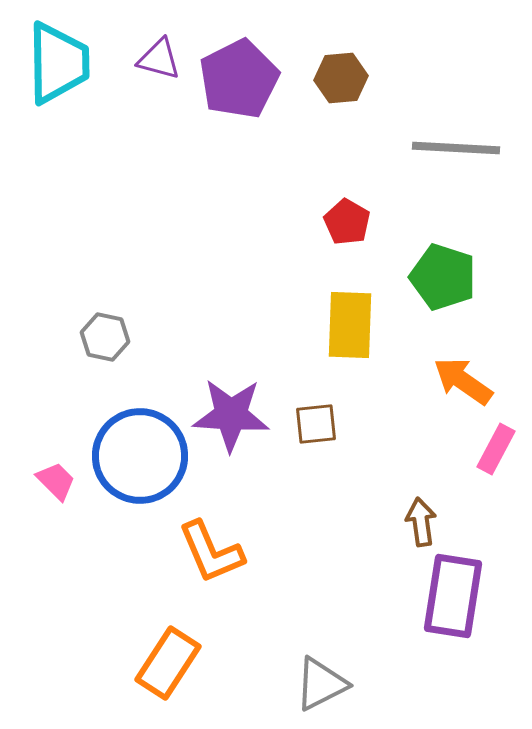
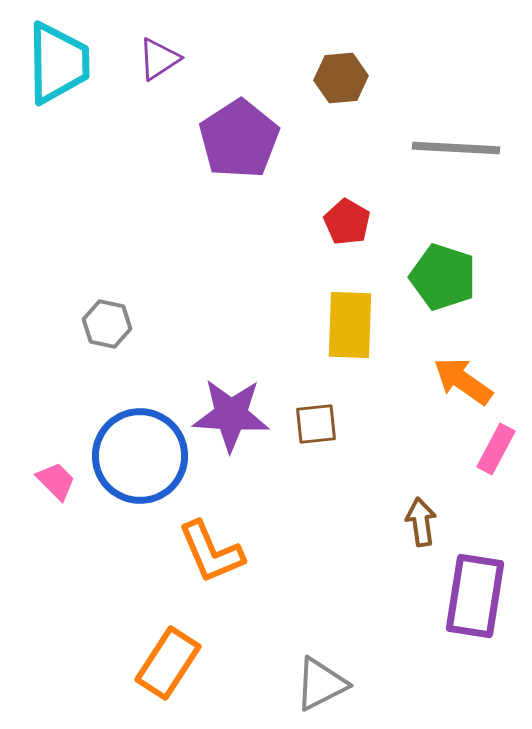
purple triangle: rotated 48 degrees counterclockwise
purple pentagon: moved 60 px down; rotated 6 degrees counterclockwise
gray hexagon: moved 2 px right, 13 px up
purple rectangle: moved 22 px right
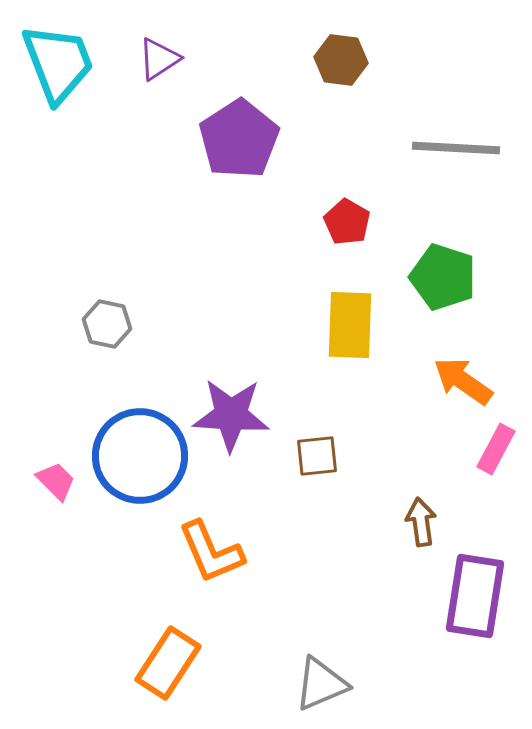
cyan trapezoid: rotated 20 degrees counterclockwise
brown hexagon: moved 18 px up; rotated 12 degrees clockwise
brown square: moved 1 px right, 32 px down
gray triangle: rotated 4 degrees clockwise
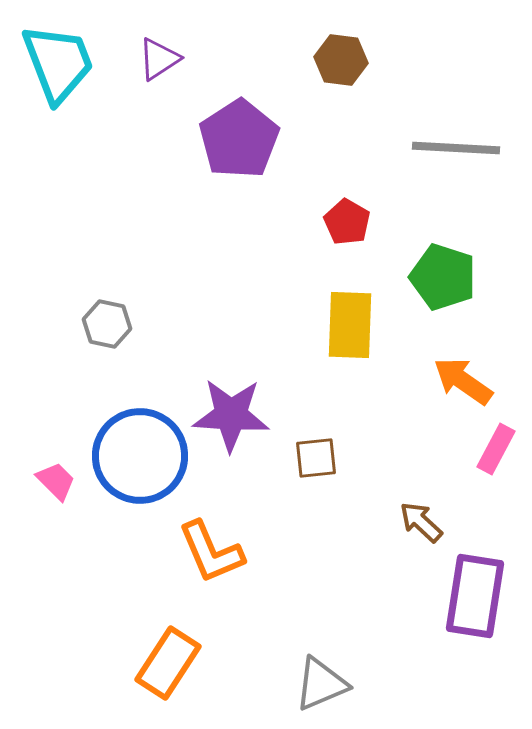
brown square: moved 1 px left, 2 px down
brown arrow: rotated 39 degrees counterclockwise
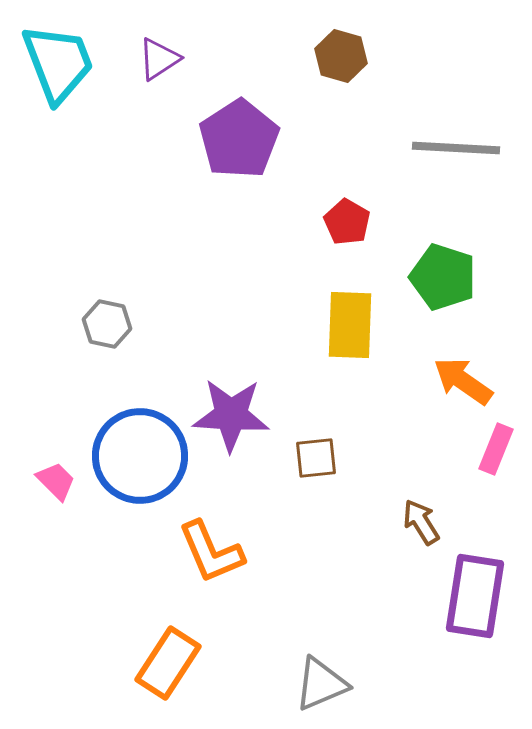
brown hexagon: moved 4 px up; rotated 9 degrees clockwise
pink rectangle: rotated 6 degrees counterclockwise
brown arrow: rotated 15 degrees clockwise
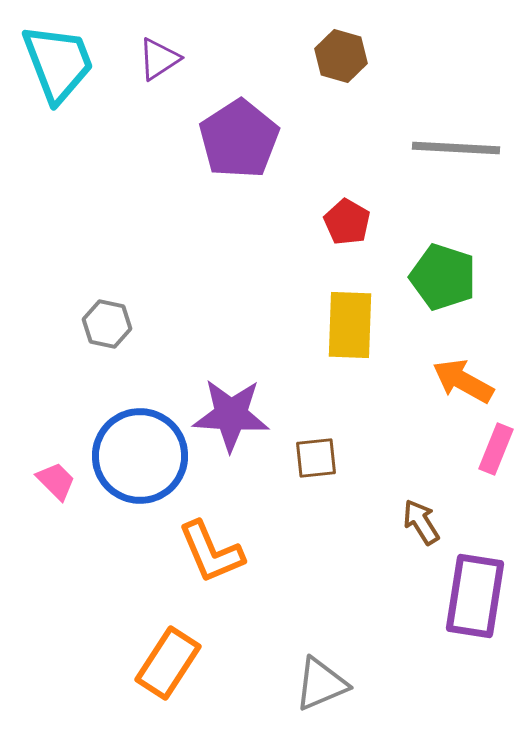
orange arrow: rotated 6 degrees counterclockwise
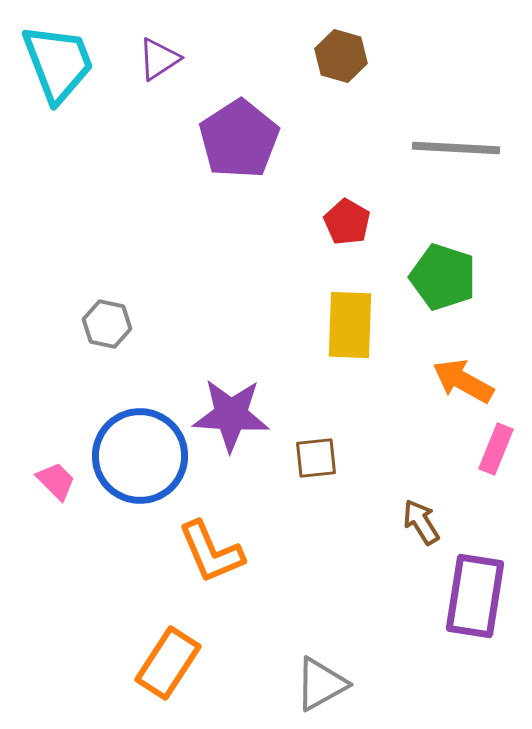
gray triangle: rotated 6 degrees counterclockwise
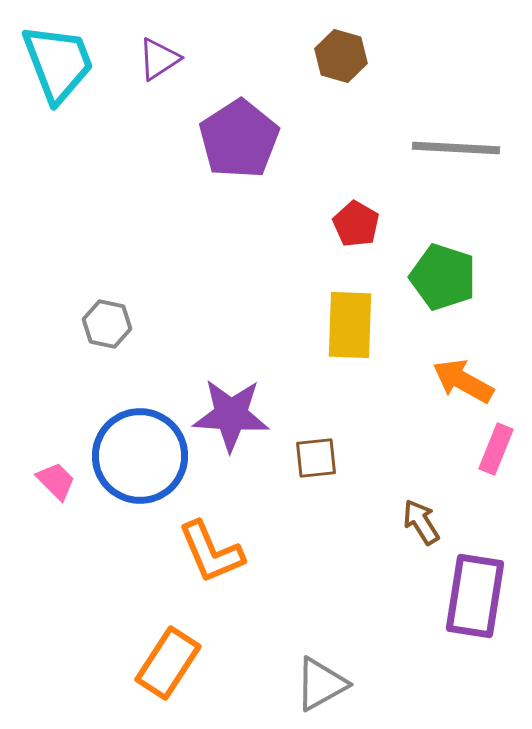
red pentagon: moved 9 px right, 2 px down
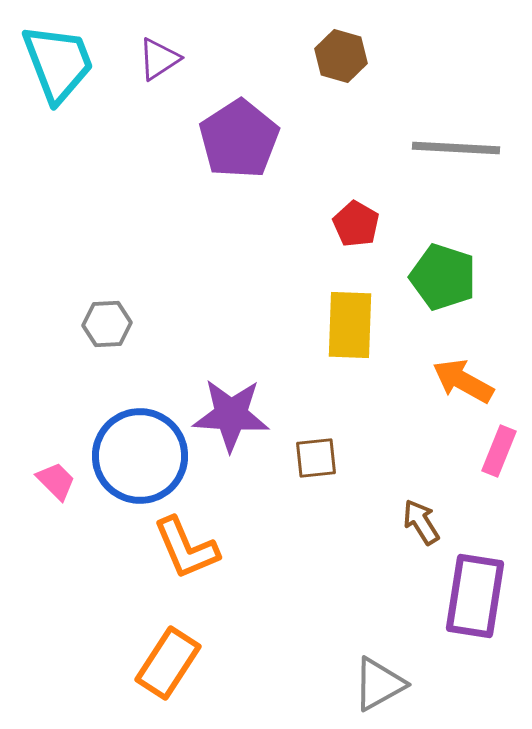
gray hexagon: rotated 15 degrees counterclockwise
pink rectangle: moved 3 px right, 2 px down
orange L-shape: moved 25 px left, 4 px up
gray triangle: moved 58 px right
